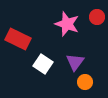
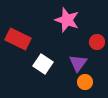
red circle: moved 25 px down
pink star: moved 4 px up
purple triangle: moved 3 px right, 1 px down
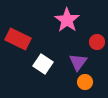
pink star: rotated 15 degrees clockwise
purple triangle: moved 1 px up
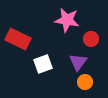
pink star: rotated 25 degrees counterclockwise
red circle: moved 6 px left, 3 px up
white square: rotated 36 degrees clockwise
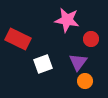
orange circle: moved 1 px up
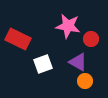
pink star: moved 1 px right, 6 px down
purple triangle: rotated 36 degrees counterclockwise
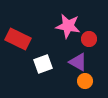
red circle: moved 2 px left
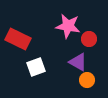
white square: moved 7 px left, 3 px down
orange circle: moved 2 px right, 1 px up
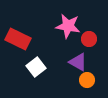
white square: rotated 18 degrees counterclockwise
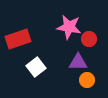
pink star: moved 1 px right, 1 px down
red rectangle: rotated 45 degrees counterclockwise
purple triangle: rotated 30 degrees counterclockwise
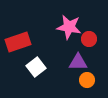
red rectangle: moved 3 px down
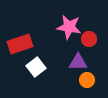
red rectangle: moved 2 px right, 2 px down
